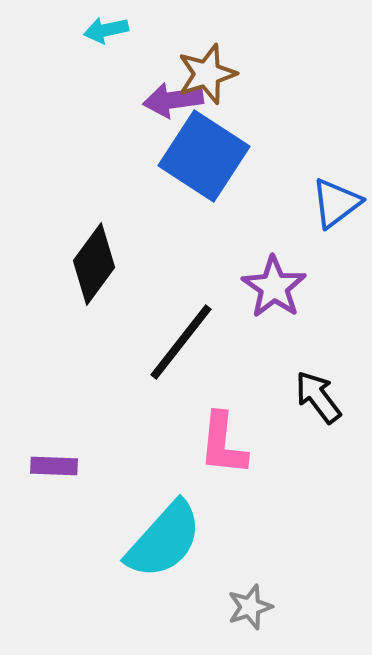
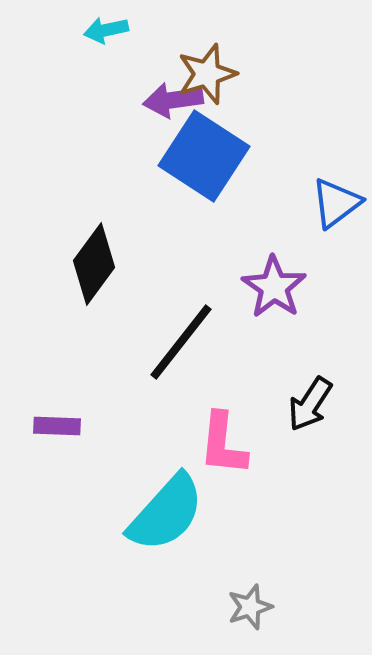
black arrow: moved 8 px left, 7 px down; rotated 110 degrees counterclockwise
purple rectangle: moved 3 px right, 40 px up
cyan semicircle: moved 2 px right, 27 px up
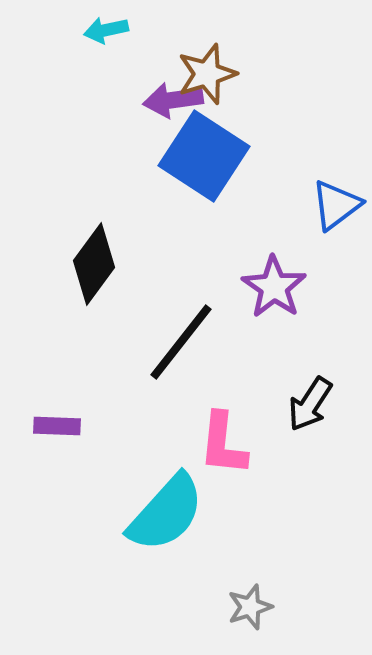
blue triangle: moved 2 px down
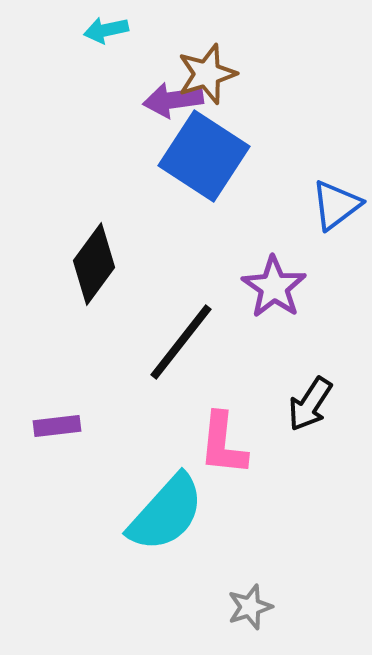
purple rectangle: rotated 9 degrees counterclockwise
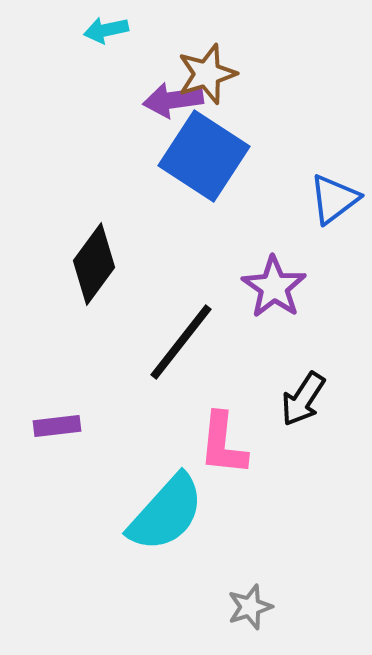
blue triangle: moved 2 px left, 6 px up
black arrow: moved 7 px left, 5 px up
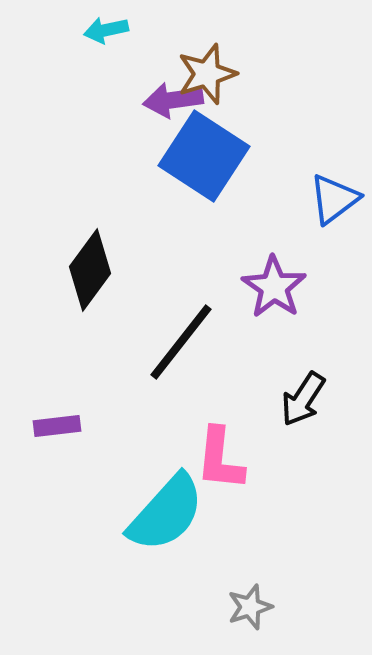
black diamond: moved 4 px left, 6 px down
pink L-shape: moved 3 px left, 15 px down
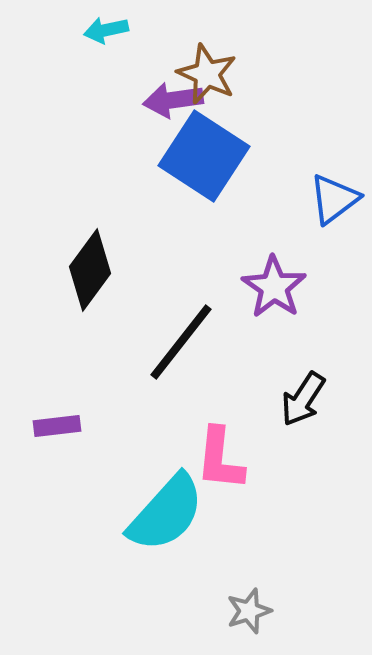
brown star: rotated 30 degrees counterclockwise
gray star: moved 1 px left, 4 px down
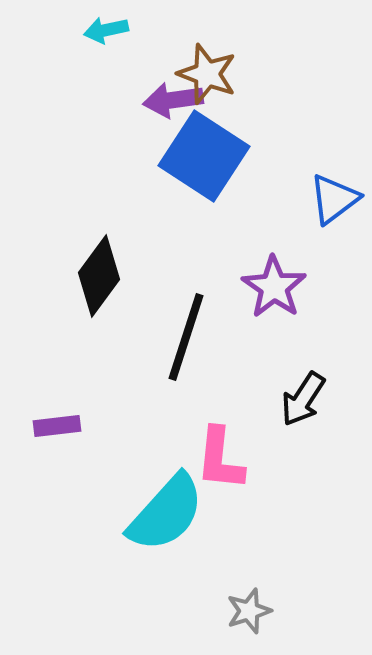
brown star: rotated 4 degrees counterclockwise
black diamond: moved 9 px right, 6 px down
black line: moved 5 px right, 5 px up; rotated 20 degrees counterclockwise
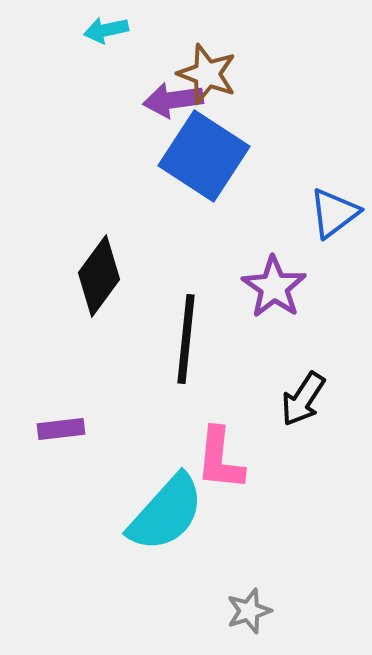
blue triangle: moved 14 px down
black line: moved 2 px down; rotated 12 degrees counterclockwise
purple rectangle: moved 4 px right, 3 px down
